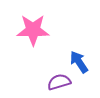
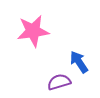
pink star: moved 1 px down; rotated 8 degrees counterclockwise
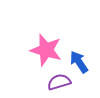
pink star: moved 13 px right, 19 px down; rotated 24 degrees clockwise
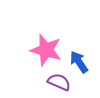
purple semicircle: rotated 40 degrees clockwise
